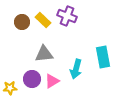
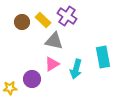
purple cross: rotated 12 degrees clockwise
gray triangle: moved 10 px right, 13 px up; rotated 18 degrees clockwise
pink triangle: moved 17 px up
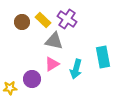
purple cross: moved 3 px down
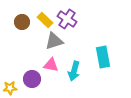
yellow rectangle: moved 2 px right
gray triangle: rotated 30 degrees counterclockwise
pink triangle: moved 1 px left, 1 px down; rotated 42 degrees clockwise
cyan arrow: moved 2 px left, 2 px down
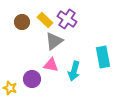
gray triangle: rotated 18 degrees counterclockwise
yellow star: rotated 24 degrees clockwise
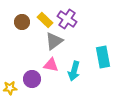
yellow star: rotated 24 degrees counterclockwise
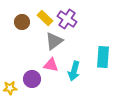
yellow rectangle: moved 2 px up
cyan rectangle: rotated 15 degrees clockwise
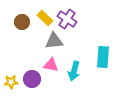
gray triangle: rotated 30 degrees clockwise
yellow star: moved 1 px right, 6 px up
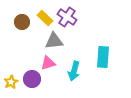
purple cross: moved 2 px up
pink triangle: moved 3 px left, 2 px up; rotated 28 degrees counterclockwise
yellow star: rotated 24 degrees counterclockwise
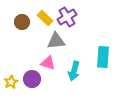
purple cross: rotated 24 degrees clockwise
gray triangle: moved 2 px right
pink triangle: rotated 35 degrees clockwise
